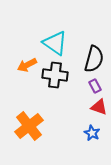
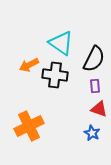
cyan triangle: moved 6 px right
black semicircle: rotated 12 degrees clockwise
orange arrow: moved 2 px right
purple rectangle: rotated 24 degrees clockwise
red triangle: moved 2 px down
orange cross: rotated 12 degrees clockwise
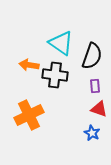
black semicircle: moved 2 px left, 3 px up; rotated 8 degrees counterclockwise
orange arrow: rotated 36 degrees clockwise
orange cross: moved 11 px up
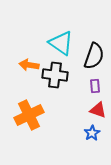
black semicircle: moved 2 px right
red triangle: moved 1 px left, 1 px down
blue star: rotated 14 degrees clockwise
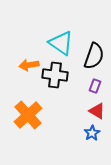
orange arrow: rotated 18 degrees counterclockwise
purple rectangle: rotated 24 degrees clockwise
red triangle: moved 1 px left, 1 px down; rotated 12 degrees clockwise
orange cross: moved 1 px left; rotated 16 degrees counterclockwise
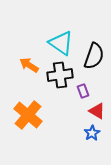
orange arrow: rotated 42 degrees clockwise
black cross: moved 5 px right; rotated 15 degrees counterclockwise
purple rectangle: moved 12 px left, 5 px down; rotated 40 degrees counterclockwise
orange cross: rotated 8 degrees counterclockwise
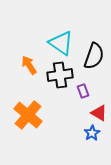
orange arrow: rotated 24 degrees clockwise
red triangle: moved 2 px right, 2 px down
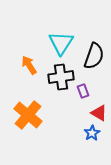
cyan triangle: rotated 28 degrees clockwise
black cross: moved 1 px right, 2 px down
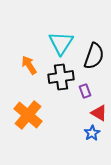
purple rectangle: moved 2 px right
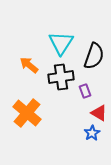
orange arrow: rotated 18 degrees counterclockwise
orange cross: moved 1 px left, 2 px up
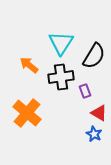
black semicircle: rotated 12 degrees clockwise
blue star: moved 2 px right, 1 px down; rotated 14 degrees counterclockwise
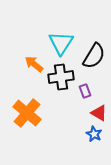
orange arrow: moved 5 px right, 1 px up
